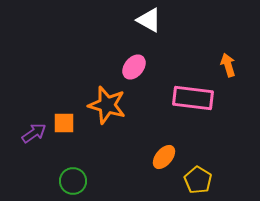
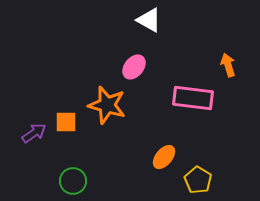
orange square: moved 2 px right, 1 px up
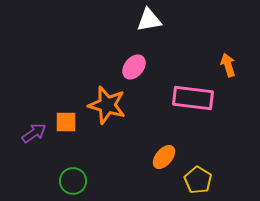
white triangle: rotated 40 degrees counterclockwise
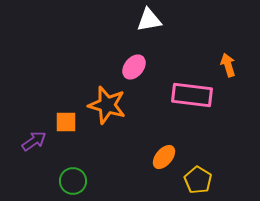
pink rectangle: moved 1 px left, 3 px up
purple arrow: moved 8 px down
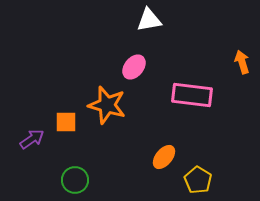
orange arrow: moved 14 px right, 3 px up
purple arrow: moved 2 px left, 2 px up
green circle: moved 2 px right, 1 px up
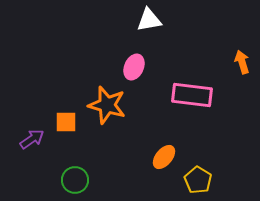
pink ellipse: rotated 15 degrees counterclockwise
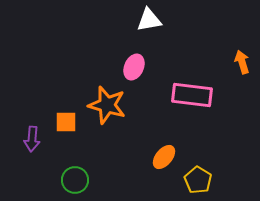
purple arrow: rotated 130 degrees clockwise
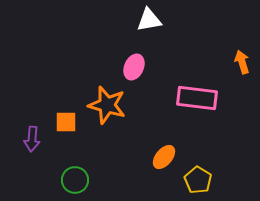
pink rectangle: moved 5 px right, 3 px down
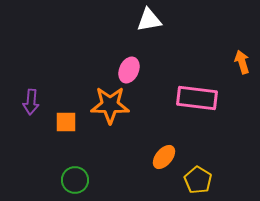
pink ellipse: moved 5 px left, 3 px down
orange star: moved 3 px right; rotated 15 degrees counterclockwise
purple arrow: moved 1 px left, 37 px up
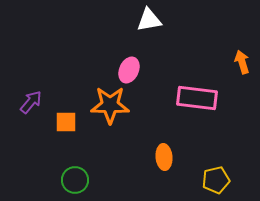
purple arrow: rotated 145 degrees counterclockwise
orange ellipse: rotated 45 degrees counterclockwise
yellow pentagon: moved 18 px right; rotated 28 degrees clockwise
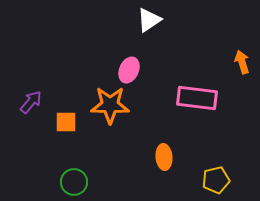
white triangle: rotated 24 degrees counterclockwise
green circle: moved 1 px left, 2 px down
